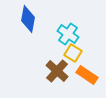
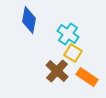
blue diamond: moved 1 px right, 1 px down
orange rectangle: moved 2 px down
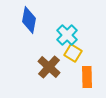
cyan cross: moved 1 px left, 1 px down; rotated 10 degrees clockwise
brown cross: moved 8 px left, 4 px up
orange rectangle: rotated 55 degrees clockwise
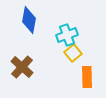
cyan cross: rotated 25 degrees clockwise
yellow square: rotated 18 degrees clockwise
brown cross: moved 27 px left
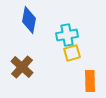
cyan cross: rotated 10 degrees clockwise
yellow square: moved 1 px left; rotated 24 degrees clockwise
orange rectangle: moved 3 px right, 4 px down
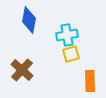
yellow square: moved 1 px left, 1 px down
brown cross: moved 3 px down
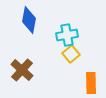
yellow square: rotated 24 degrees counterclockwise
orange rectangle: moved 1 px right, 2 px down
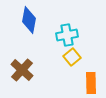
yellow square: moved 1 px right, 3 px down
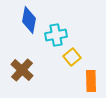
cyan cross: moved 11 px left
orange rectangle: moved 2 px up
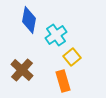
cyan cross: rotated 25 degrees counterclockwise
orange rectangle: moved 28 px left; rotated 15 degrees counterclockwise
